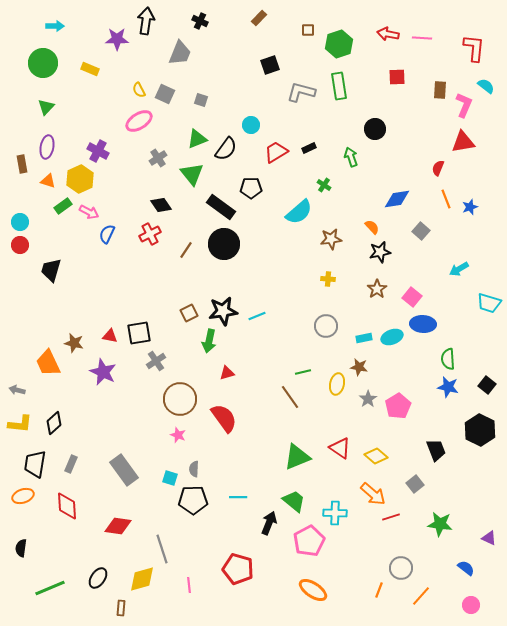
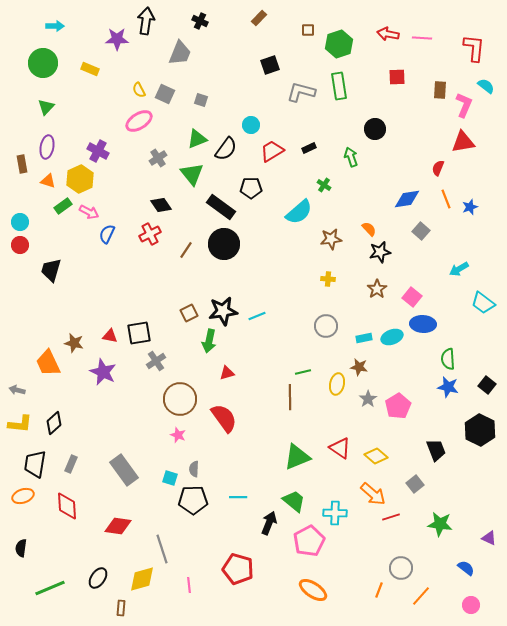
red trapezoid at (276, 152): moved 4 px left, 1 px up
blue diamond at (397, 199): moved 10 px right
orange semicircle at (372, 227): moved 3 px left, 2 px down
cyan trapezoid at (489, 303): moved 6 px left; rotated 20 degrees clockwise
brown line at (290, 397): rotated 35 degrees clockwise
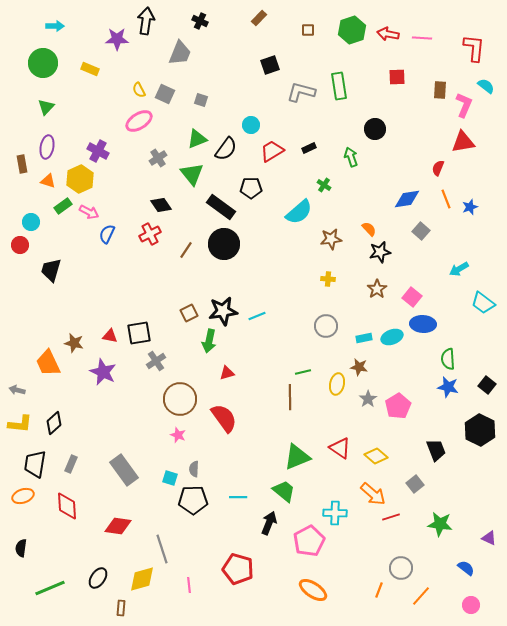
green hexagon at (339, 44): moved 13 px right, 14 px up
cyan circle at (20, 222): moved 11 px right
green trapezoid at (294, 501): moved 10 px left, 10 px up
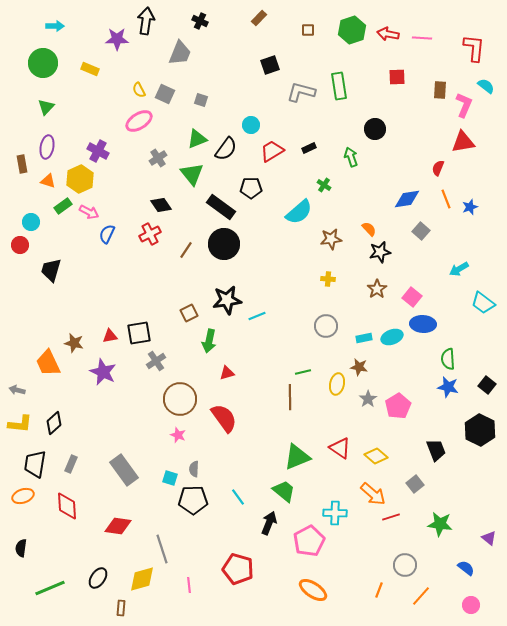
black star at (223, 311): moved 4 px right, 11 px up
red triangle at (110, 336): rotated 21 degrees counterclockwise
cyan line at (238, 497): rotated 54 degrees clockwise
purple triangle at (489, 538): rotated 14 degrees clockwise
gray circle at (401, 568): moved 4 px right, 3 px up
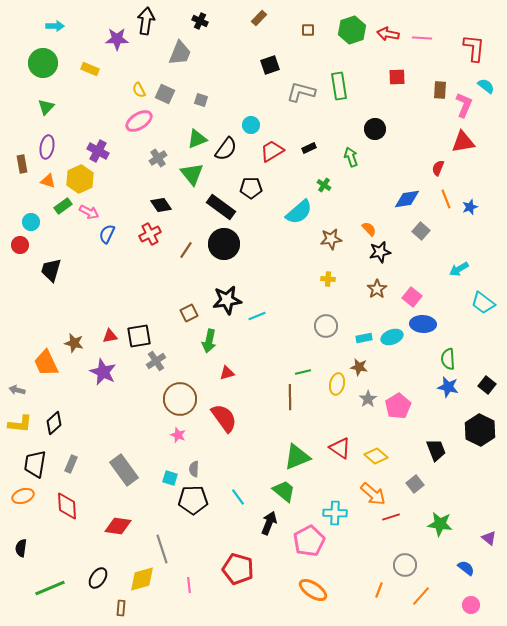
black square at (139, 333): moved 3 px down
orange trapezoid at (48, 363): moved 2 px left
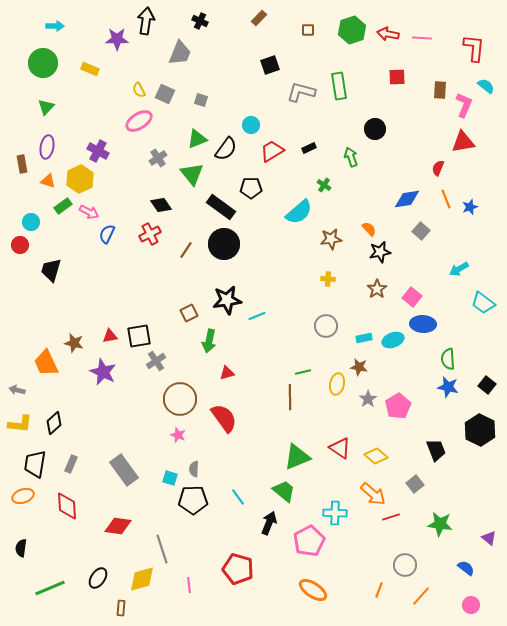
cyan ellipse at (392, 337): moved 1 px right, 3 px down
